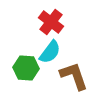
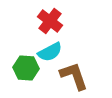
red cross: moved 1 px left, 1 px up
cyan semicircle: rotated 25 degrees clockwise
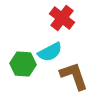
red cross: moved 12 px right, 3 px up
green hexagon: moved 3 px left, 4 px up
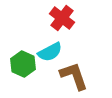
green hexagon: rotated 20 degrees clockwise
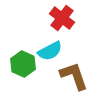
cyan semicircle: moved 1 px up
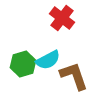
cyan semicircle: moved 2 px left, 9 px down
green hexagon: rotated 20 degrees clockwise
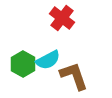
green hexagon: rotated 15 degrees counterclockwise
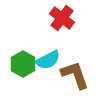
brown L-shape: moved 1 px right, 1 px up
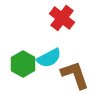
cyan semicircle: moved 1 px right, 2 px up
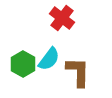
cyan semicircle: moved 1 px down; rotated 25 degrees counterclockwise
brown L-shape: moved 3 px right, 3 px up; rotated 20 degrees clockwise
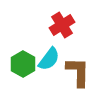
red cross: moved 7 px down; rotated 20 degrees clockwise
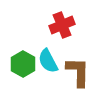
red cross: rotated 10 degrees clockwise
cyan semicircle: moved 1 px left, 2 px down; rotated 115 degrees clockwise
